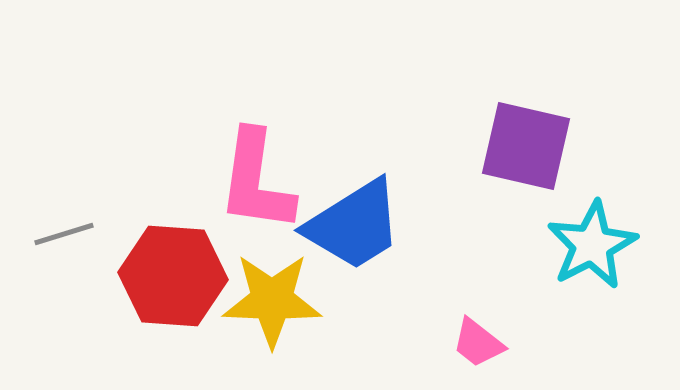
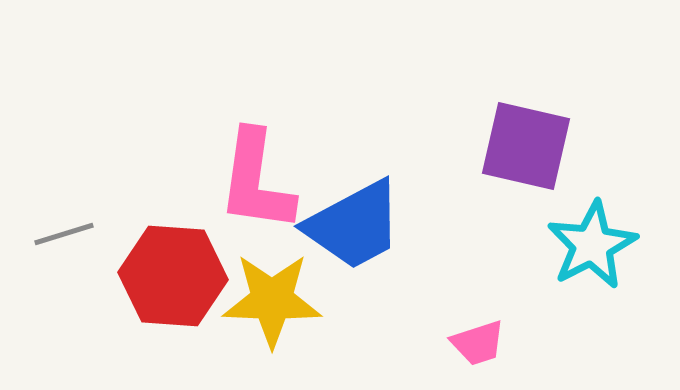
blue trapezoid: rotated 4 degrees clockwise
pink trapezoid: rotated 56 degrees counterclockwise
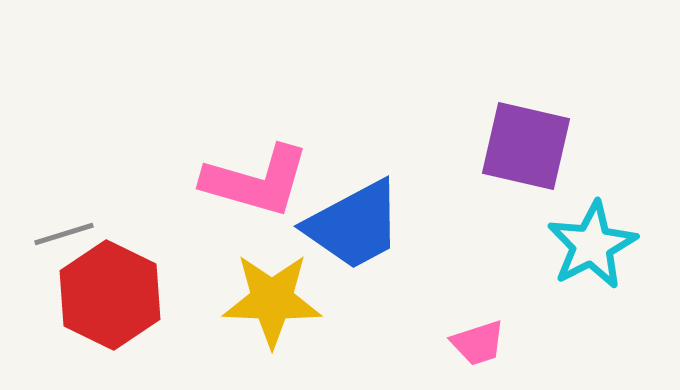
pink L-shape: rotated 82 degrees counterclockwise
red hexagon: moved 63 px left, 19 px down; rotated 22 degrees clockwise
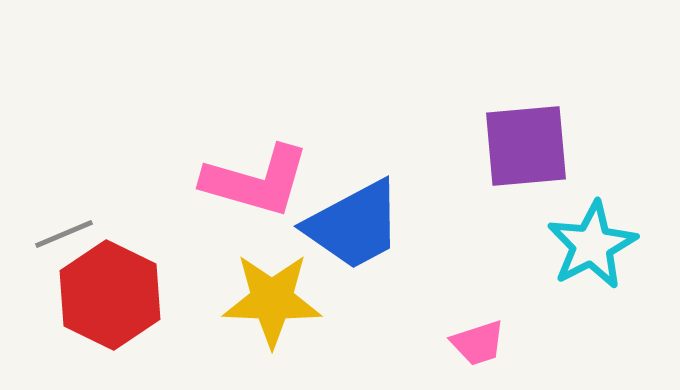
purple square: rotated 18 degrees counterclockwise
gray line: rotated 6 degrees counterclockwise
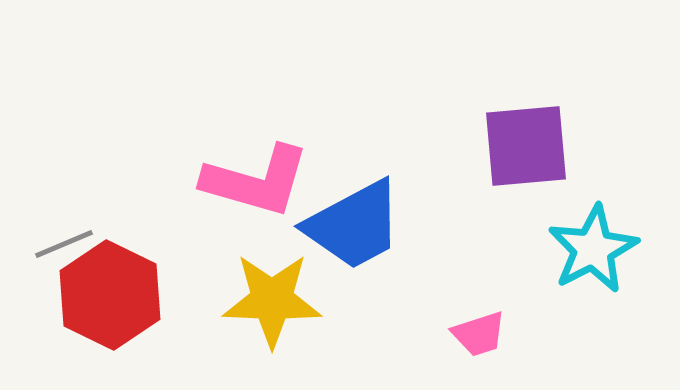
gray line: moved 10 px down
cyan star: moved 1 px right, 4 px down
pink trapezoid: moved 1 px right, 9 px up
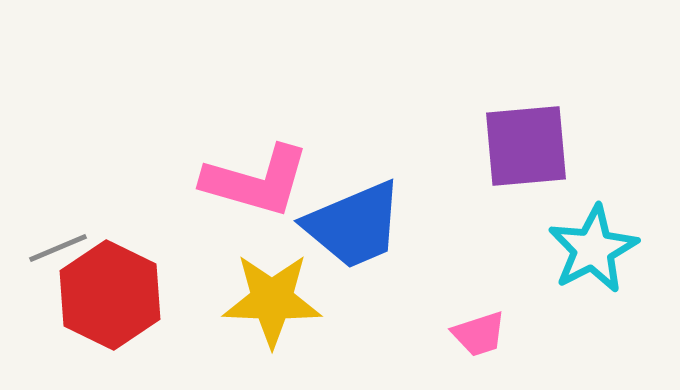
blue trapezoid: rotated 5 degrees clockwise
gray line: moved 6 px left, 4 px down
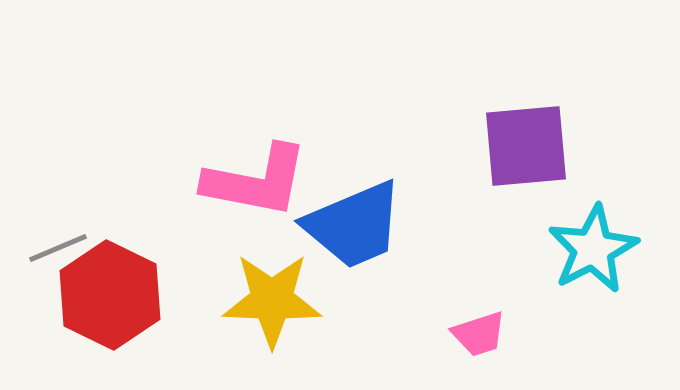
pink L-shape: rotated 5 degrees counterclockwise
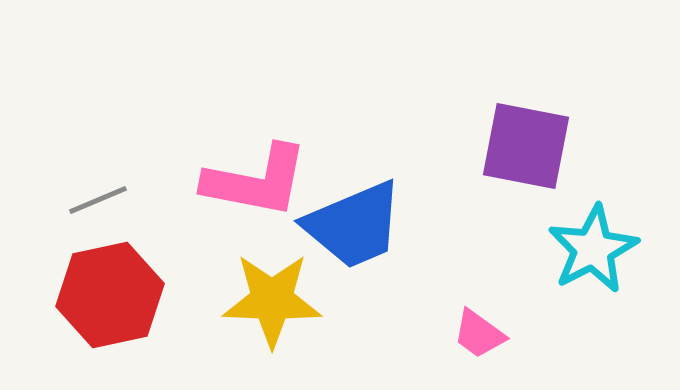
purple square: rotated 16 degrees clockwise
gray line: moved 40 px right, 48 px up
red hexagon: rotated 22 degrees clockwise
pink trapezoid: rotated 54 degrees clockwise
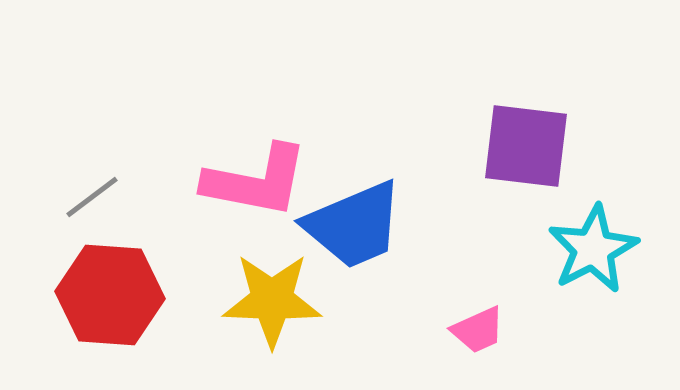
purple square: rotated 4 degrees counterclockwise
gray line: moved 6 px left, 3 px up; rotated 14 degrees counterclockwise
red hexagon: rotated 16 degrees clockwise
pink trapezoid: moved 1 px left, 4 px up; rotated 60 degrees counterclockwise
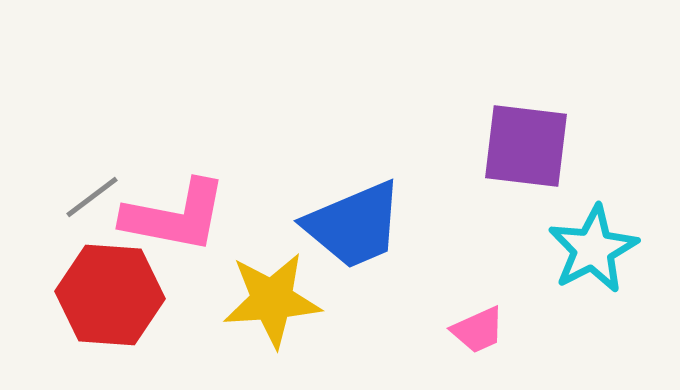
pink L-shape: moved 81 px left, 35 px down
yellow star: rotated 6 degrees counterclockwise
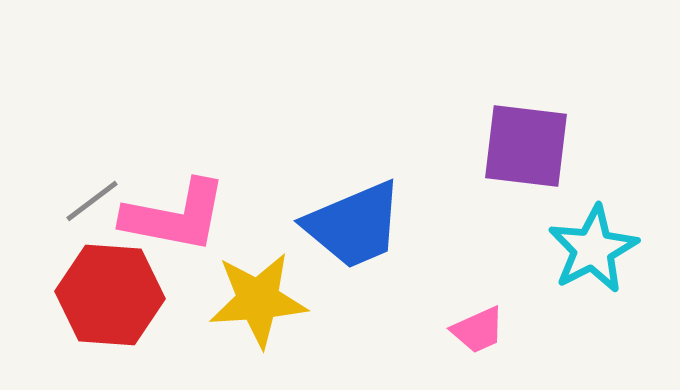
gray line: moved 4 px down
yellow star: moved 14 px left
